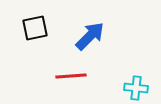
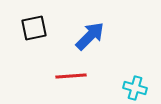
black square: moved 1 px left
cyan cross: moved 1 px left; rotated 10 degrees clockwise
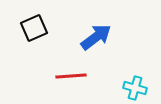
black square: rotated 12 degrees counterclockwise
blue arrow: moved 6 px right, 1 px down; rotated 8 degrees clockwise
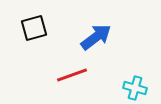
black square: rotated 8 degrees clockwise
red line: moved 1 px right, 1 px up; rotated 16 degrees counterclockwise
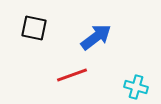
black square: rotated 28 degrees clockwise
cyan cross: moved 1 px right, 1 px up
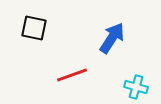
blue arrow: moved 16 px right, 1 px down; rotated 20 degrees counterclockwise
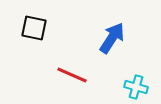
red line: rotated 44 degrees clockwise
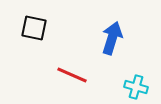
blue arrow: rotated 16 degrees counterclockwise
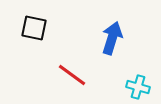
red line: rotated 12 degrees clockwise
cyan cross: moved 2 px right
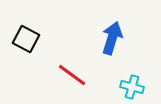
black square: moved 8 px left, 11 px down; rotated 16 degrees clockwise
cyan cross: moved 6 px left
